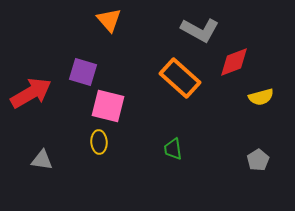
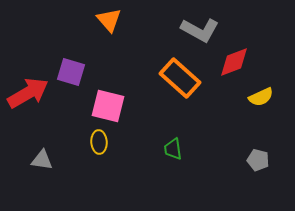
purple square: moved 12 px left
red arrow: moved 3 px left
yellow semicircle: rotated 10 degrees counterclockwise
gray pentagon: rotated 25 degrees counterclockwise
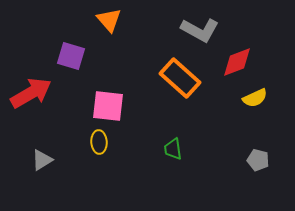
red diamond: moved 3 px right
purple square: moved 16 px up
red arrow: moved 3 px right
yellow semicircle: moved 6 px left, 1 px down
pink square: rotated 8 degrees counterclockwise
gray triangle: rotated 40 degrees counterclockwise
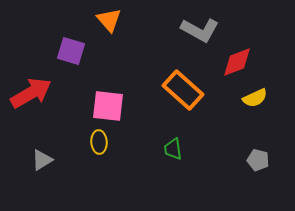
purple square: moved 5 px up
orange rectangle: moved 3 px right, 12 px down
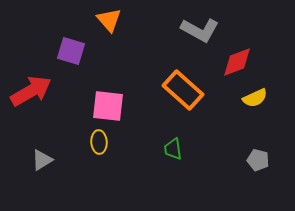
red arrow: moved 2 px up
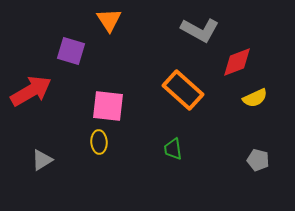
orange triangle: rotated 8 degrees clockwise
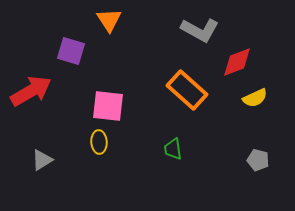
orange rectangle: moved 4 px right
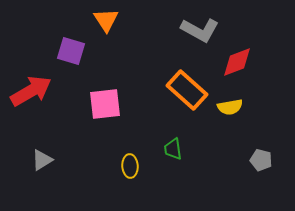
orange triangle: moved 3 px left
yellow semicircle: moved 25 px left, 9 px down; rotated 15 degrees clockwise
pink square: moved 3 px left, 2 px up; rotated 12 degrees counterclockwise
yellow ellipse: moved 31 px right, 24 px down
gray pentagon: moved 3 px right
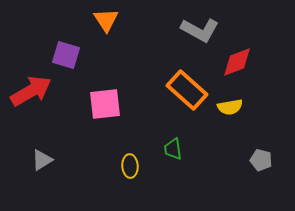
purple square: moved 5 px left, 4 px down
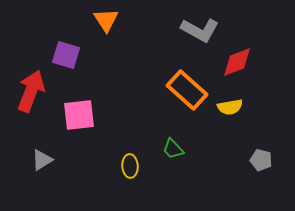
red arrow: rotated 39 degrees counterclockwise
pink square: moved 26 px left, 11 px down
green trapezoid: rotated 35 degrees counterclockwise
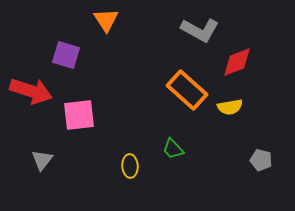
red arrow: rotated 87 degrees clockwise
gray triangle: rotated 20 degrees counterclockwise
